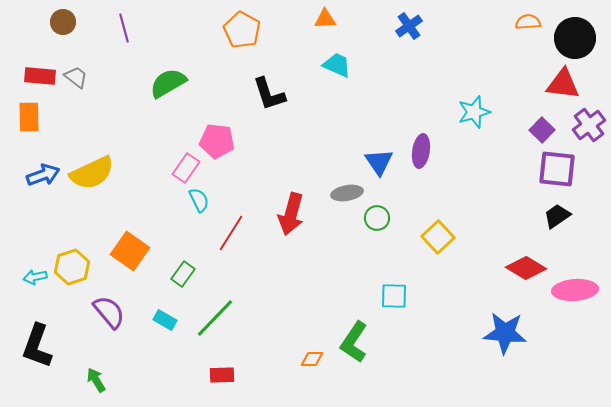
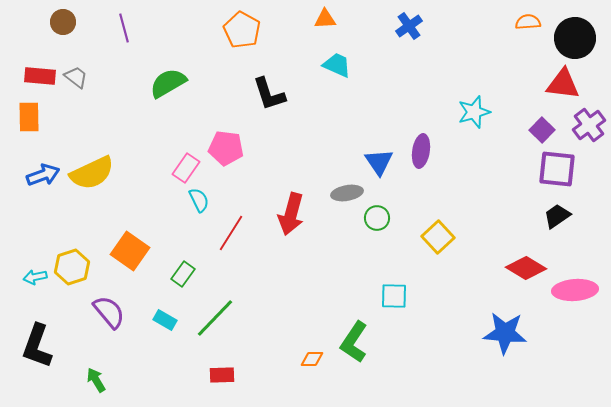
pink pentagon at (217, 141): moved 9 px right, 7 px down
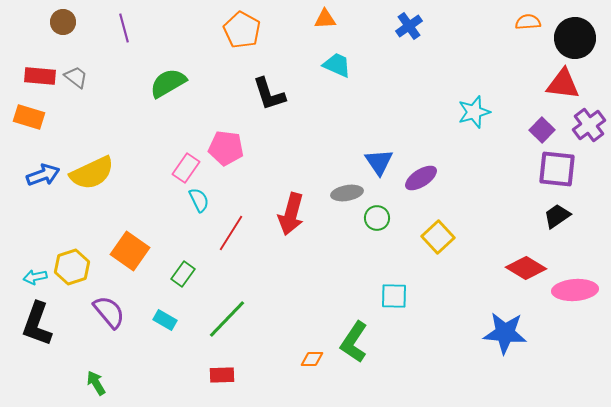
orange rectangle at (29, 117): rotated 72 degrees counterclockwise
purple ellipse at (421, 151): moved 27 px down; rotated 48 degrees clockwise
green line at (215, 318): moved 12 px right, 1 px down
black L-shape at (37, 346): moved 22 px up
green arrow at (96, 380): moved 3 px down
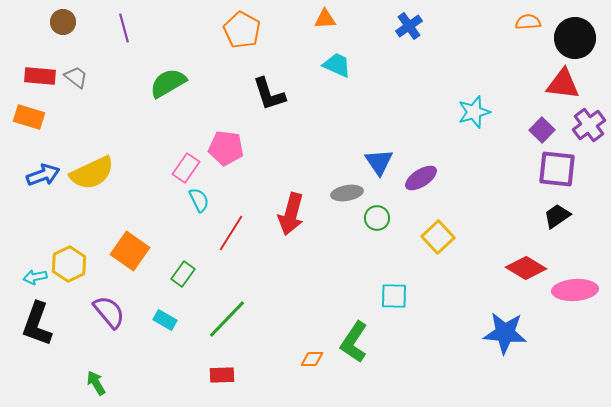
yellow hexagon at (72, 267): moved 3 px left, 3 px up; rotated 8 degrees counterclockwise
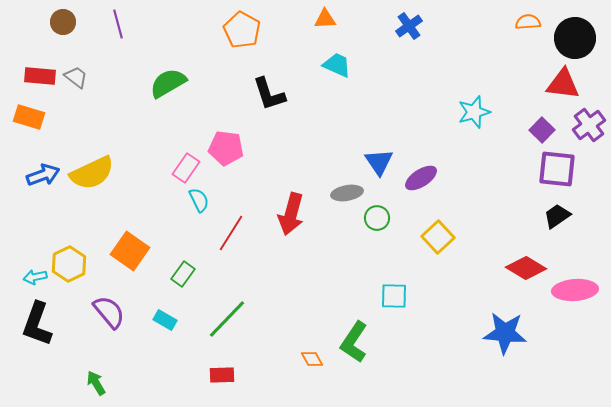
purple line at (124, 28): moved 6 px left, 4 px up
orange diamond at (312, 359): rotated 60 degrees clockwise
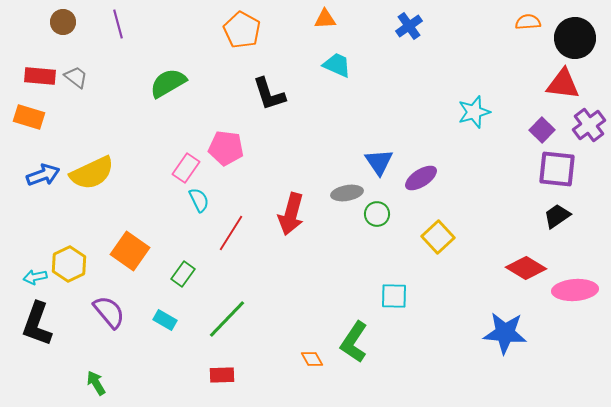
green circle at (377, 218): moved 4 px up
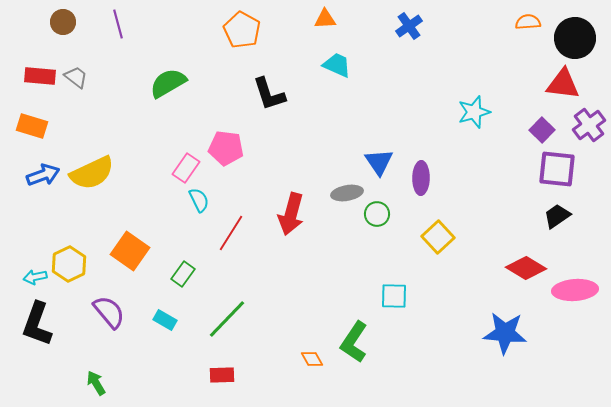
orange rectangle at (29, 117): moved 3 px right, 9 px down
purple ellipse at (421, 178): rotated 56 degrees counterclockwise
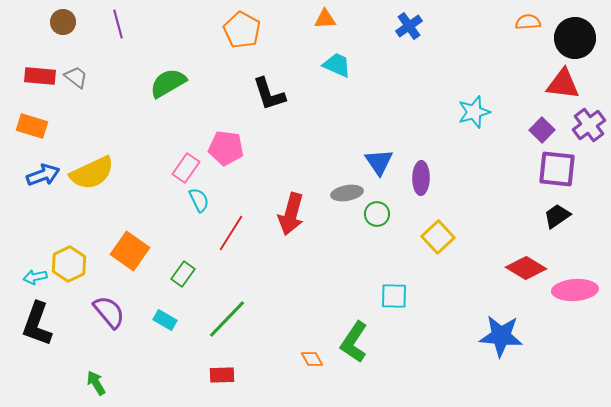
blue star at (505, 333): moved 4 px left, 3 px down
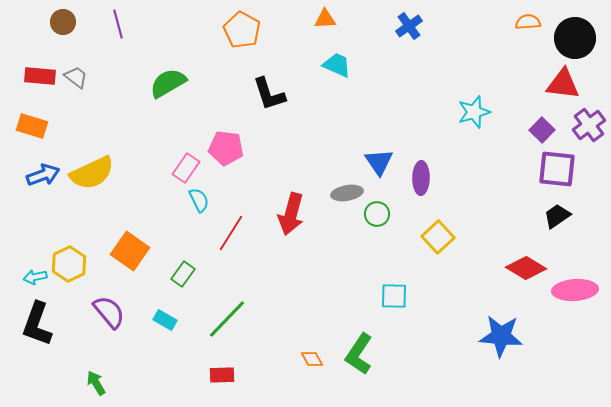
green L-shape at (354, 342): moved 5 px right, 12 px down
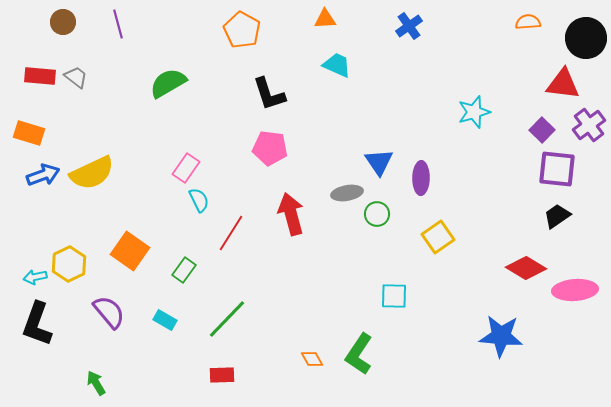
black circle at (575, 38): moved 11 px right
orange rectangle at (32, 126): moved 3 px left, 7 px down
pink pentagon at (226, 148): moved 44 px right
red arrow at (291, 214): rotated 150 degrees clockwise
yellow square at (438, 237): rotated 8 degrees clockwise
green rectangle at (183, 274): moved 1 px right, 4 px up
